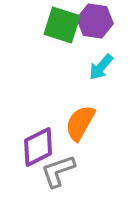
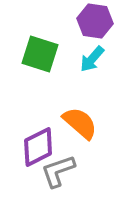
green square: moved 22 px left, 29 px down
cyan arrow: moved 9 px left, 8 px up
orange semicircle: rotated 102 degrees clockwise
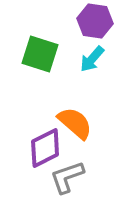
orange semicircle: moved 5 px left
purple diamond: moved 7 px right, 1 px down
gray L-shape: moved 9 px right, 6 px down
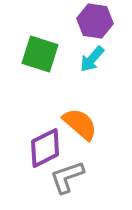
orange semicircle: moved 5 px right, 1 px down
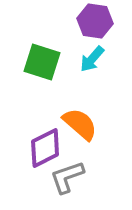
green square: moved 2 px right, 8 px down
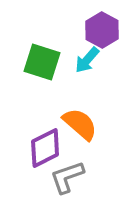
purple hexagon: moved 7 px right, 9 px down; rotated 20 degrees clockwise
cyan arrow: moved 5 px left, 1 px down
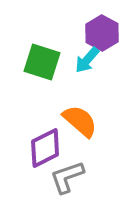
purple hexagon: moved 3 px down
orange semicircle: moved 3 px up
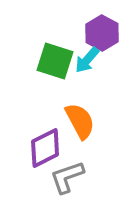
green square: moved 13 px right, 1 px up
orange semicircle: rotated 21 degrees clockwise
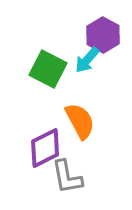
purple hexagon: moved 1 px right, 2 px down
green square: moved 7 px left, 8 px down; rotated 9 degrees clockwise
gray L-shape: rotated 81 degrees counterclockwise
